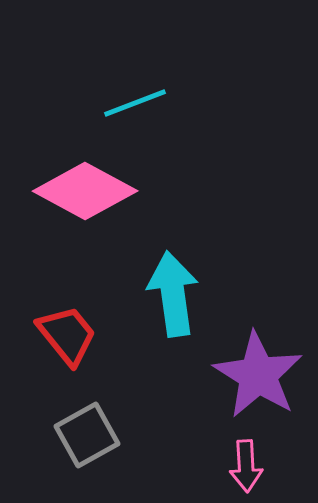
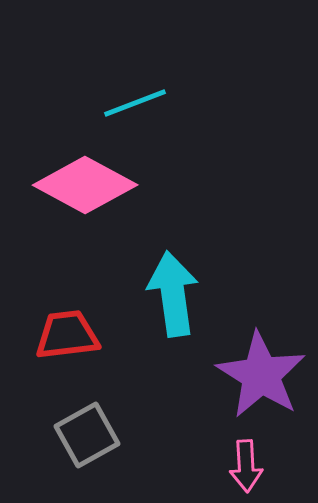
pink diamond: moved 6 px up
red trapezoid: rotated 58 degrees counterclockwise
purple star: moved 3 px right
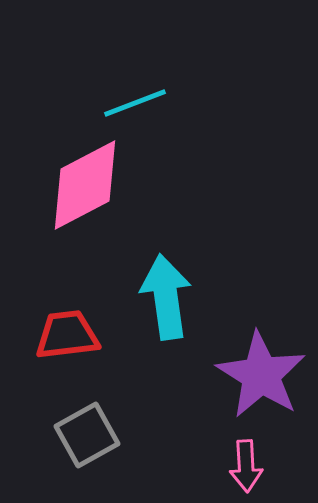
pink diamond: rotated 56 degrees counterclockwise
cyan arrow: moved 7 px left, 3 px down
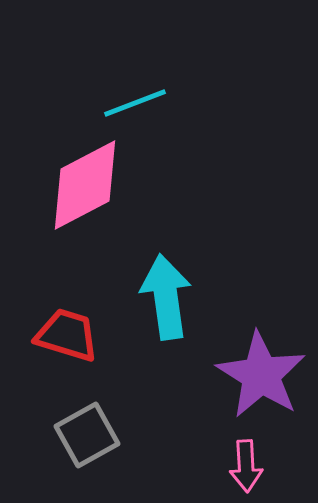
red trapezoid: rotated 24 degrees clockwise
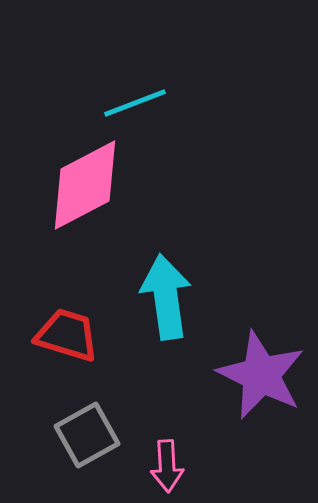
purple star: rotated 6 degrees counterclockwise
pink arrow: moved 79 px left
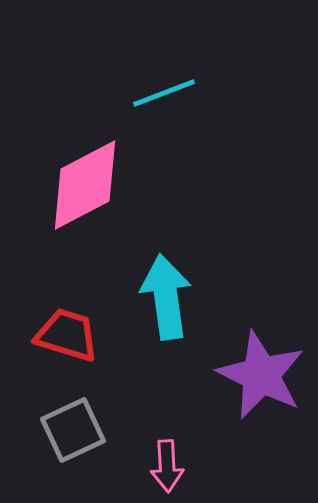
cyan line: moved 29 px right, 10 px up
gray square: moved 14 px left, 5 px up; rotated 4 degrees clockwise
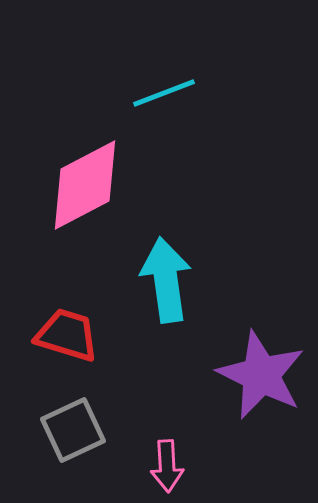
cyan arrow: moved 17 px up
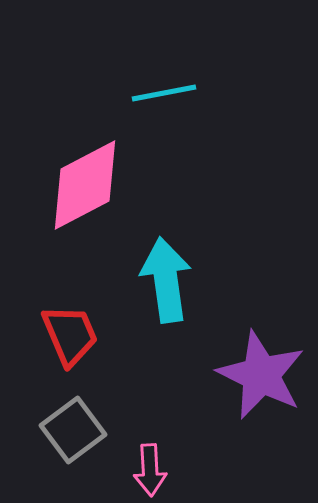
cyan line: rotated 10 degrees clockwise
red trapezoid: moved 3 px right; rotated 50 degrees clockwise
gray square: rotated 12 degrees counterclockwise
pink arrow: moved 17 px left, 4 px down
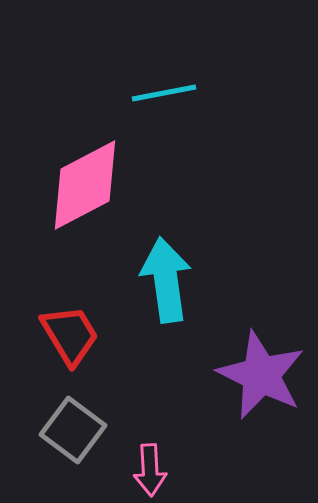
red trapezoid: rotated 8 degrees counterclockwise
gray square: rotated 16 degrees counterclockwise
